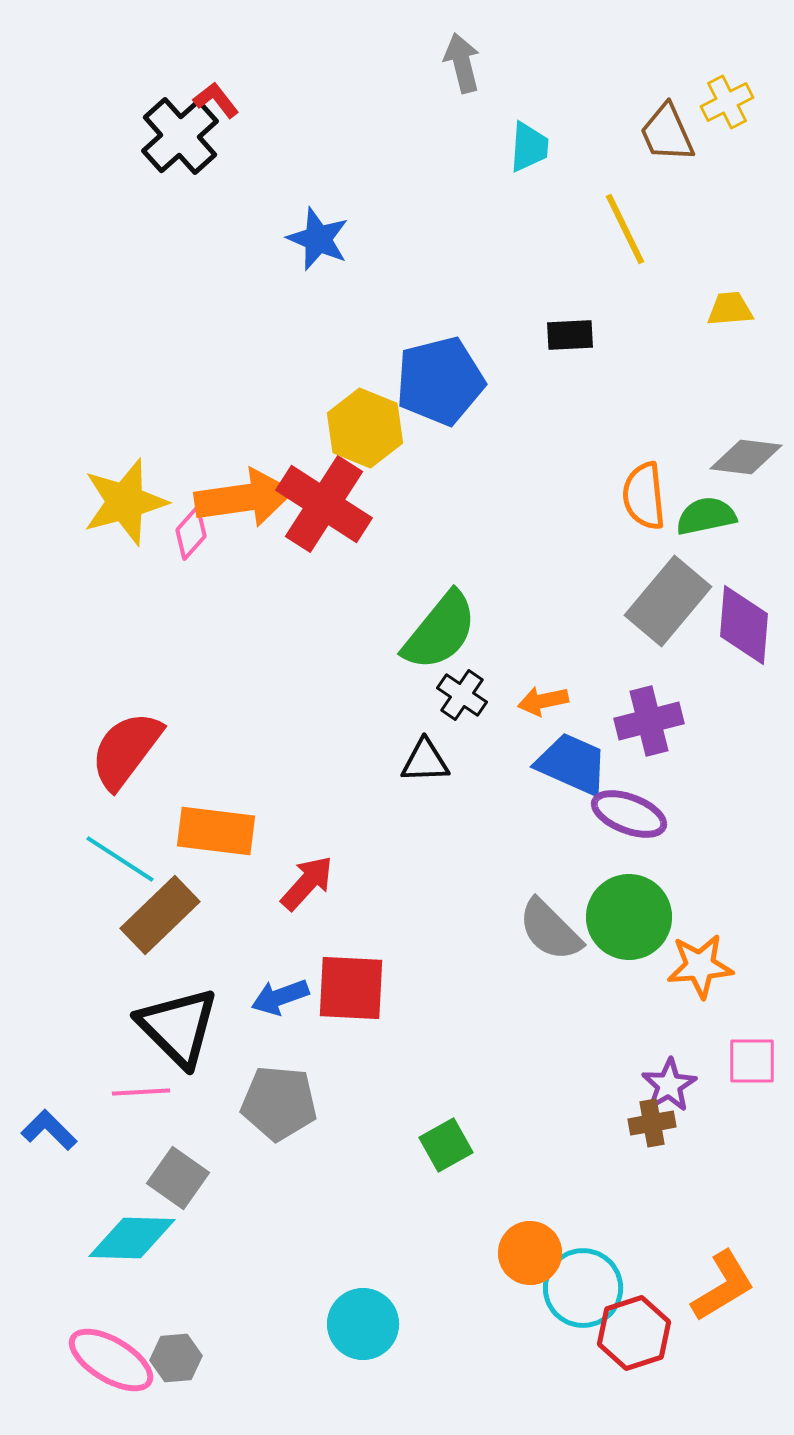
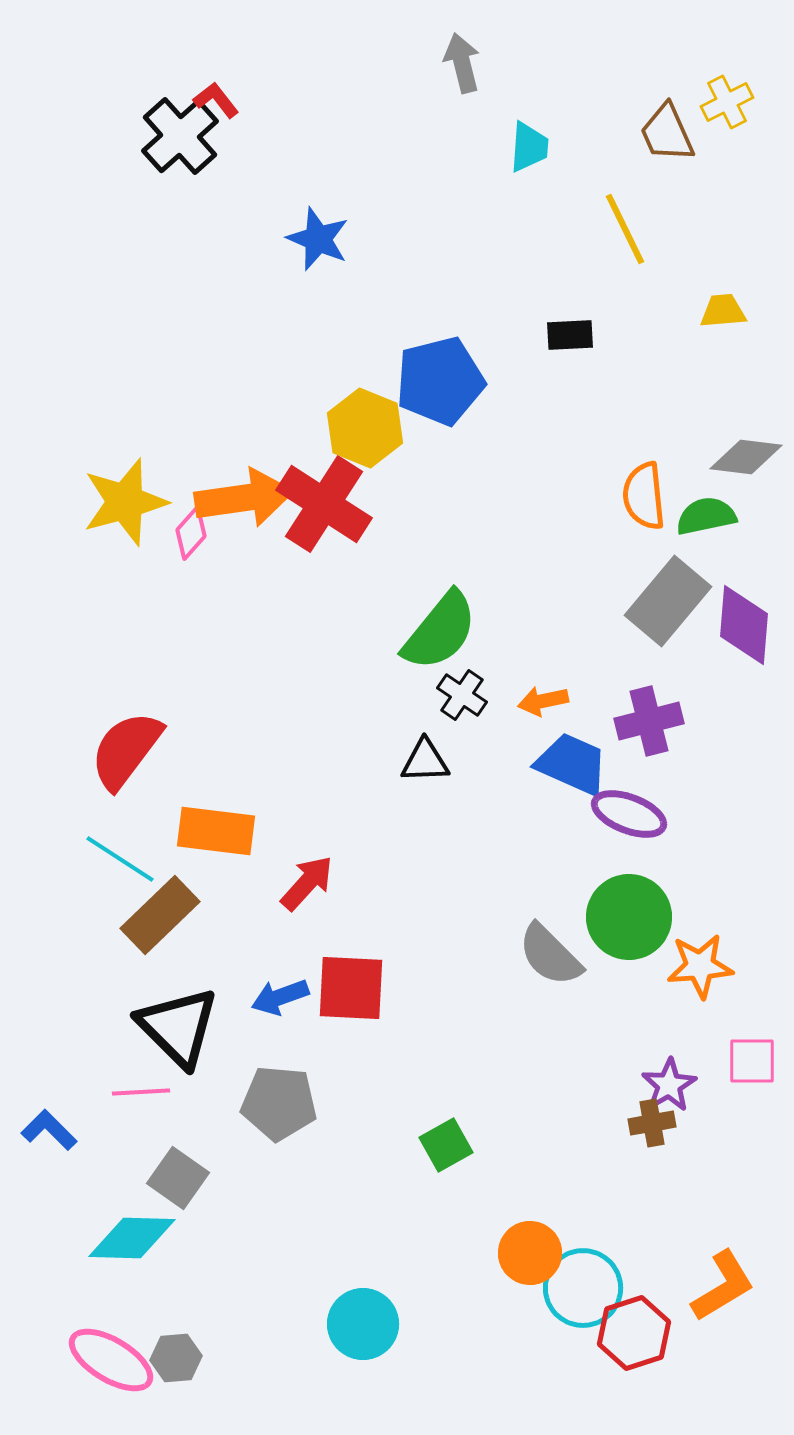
yellow trapezoid at (730, 309): moved 7 px left, 2 px down
gray semicircle at (550, 930): moved 25 px down
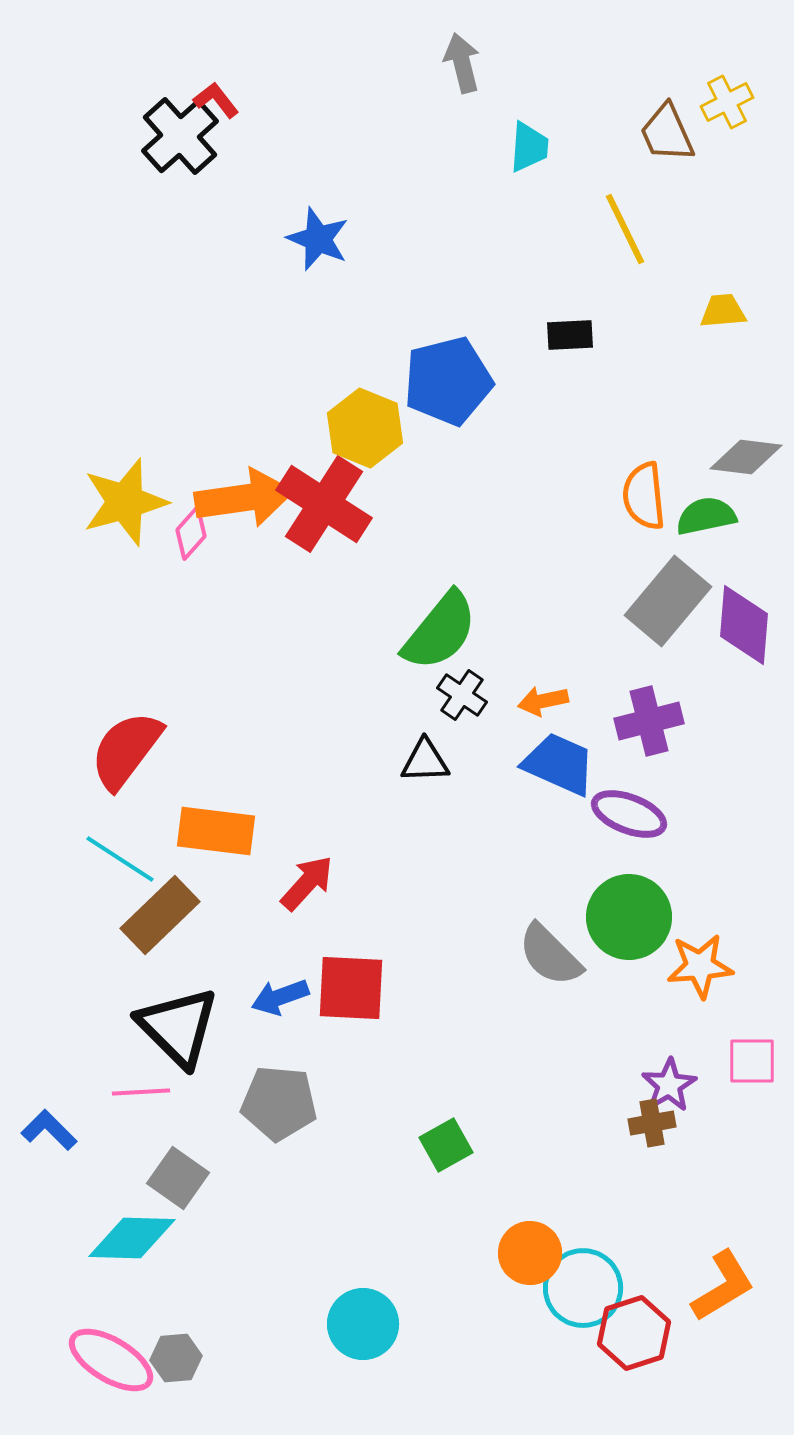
blue pentagon at (440, 381): moved 8 px right
blue trapezoid at (572, 764): moved 13 px left
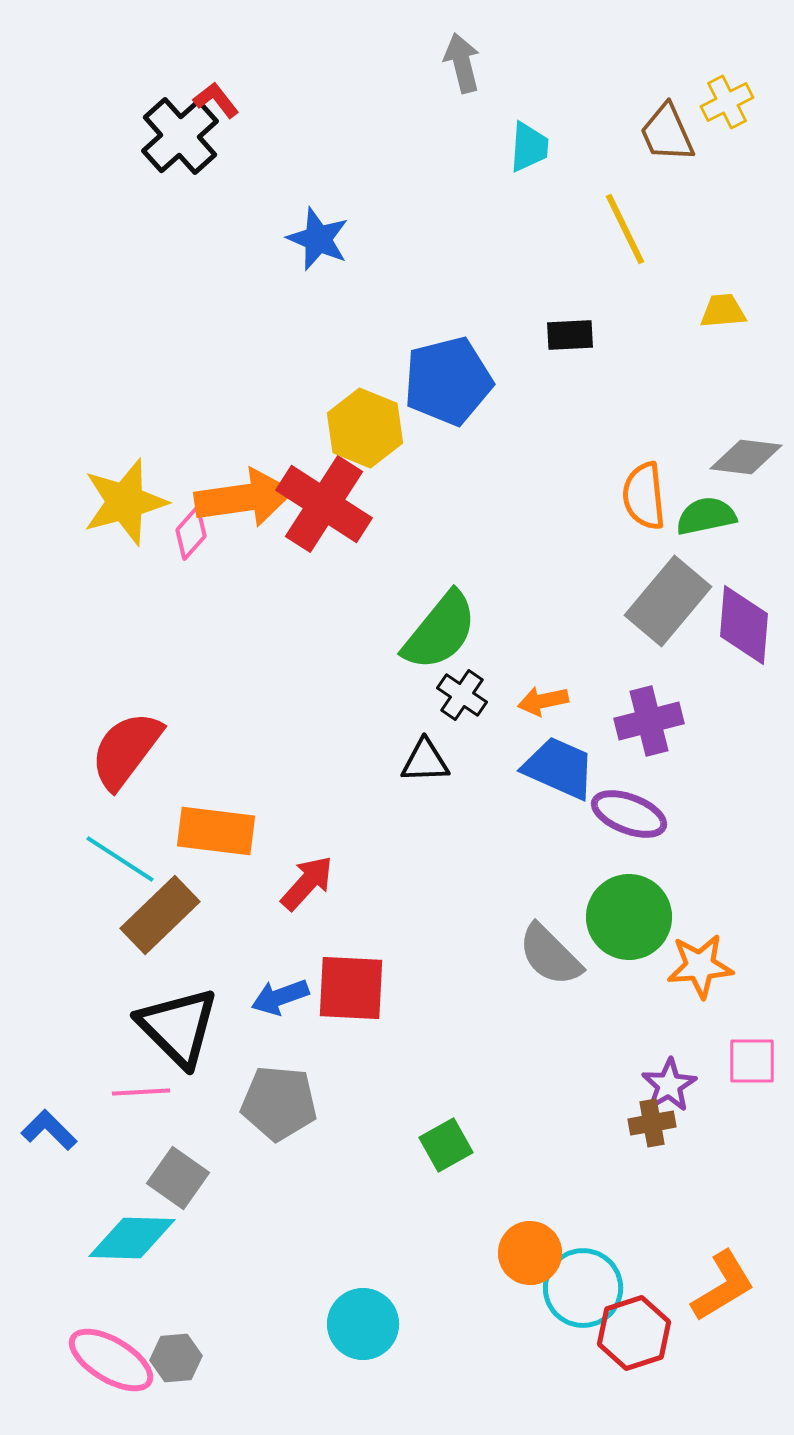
blue trapezoid at (559, 764): moved 4 px down
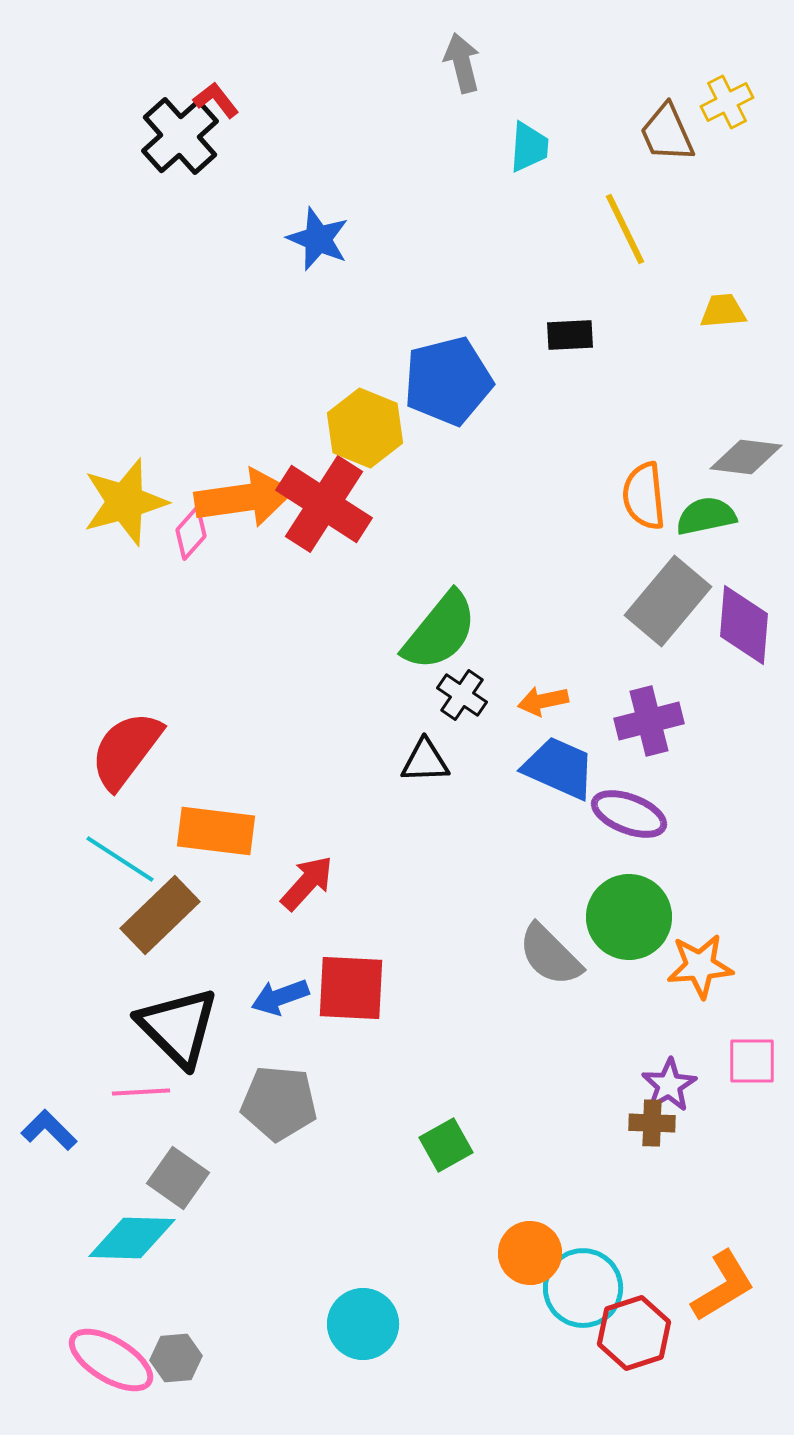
brown cross at (652, 1123): rotated 12 degrees clockwise
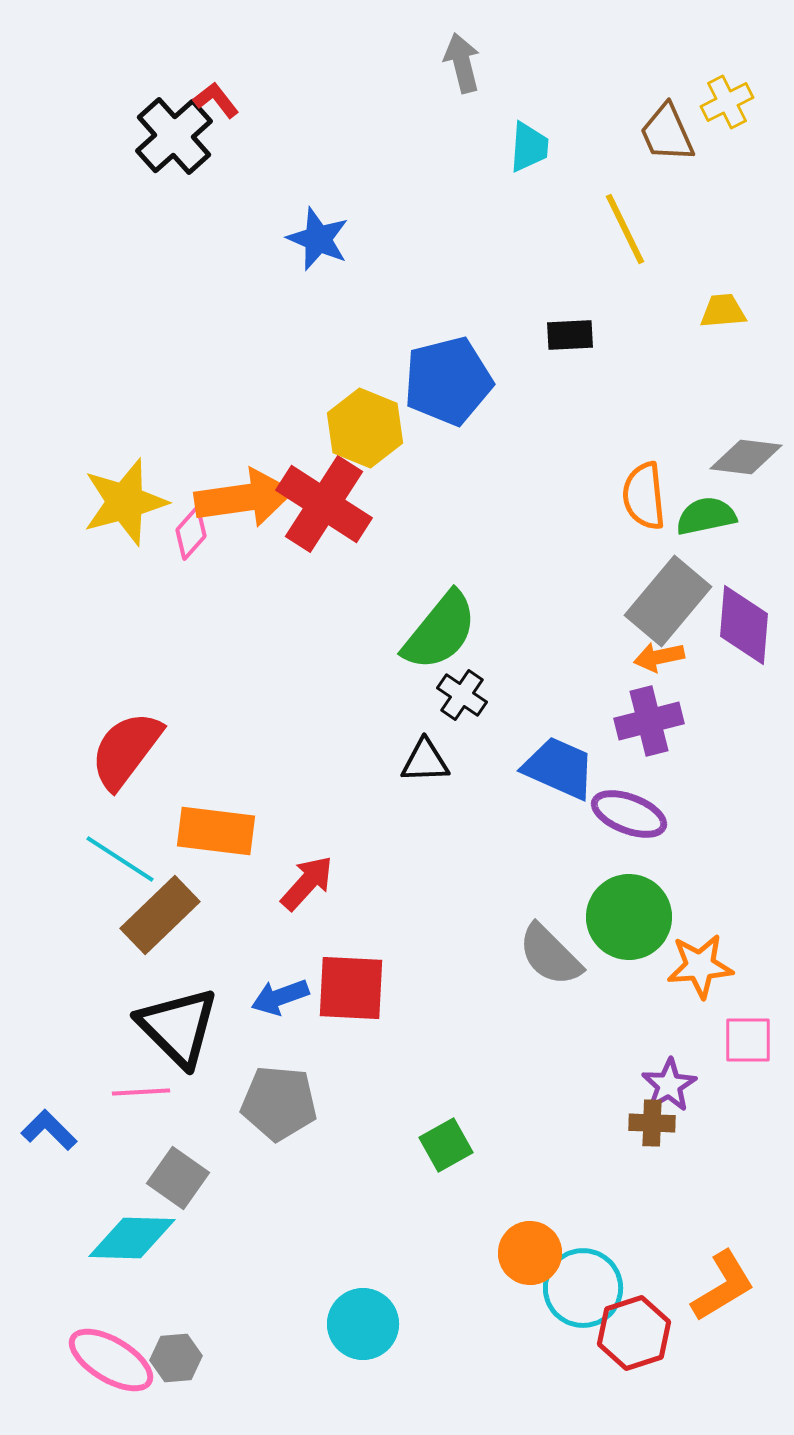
black cross at (180, 136): moved 6 px left
orange arrow at (543, 701): moved 116 px right, 44 px up
pink square at (752, 1061): moved 4 px left, 21 px up
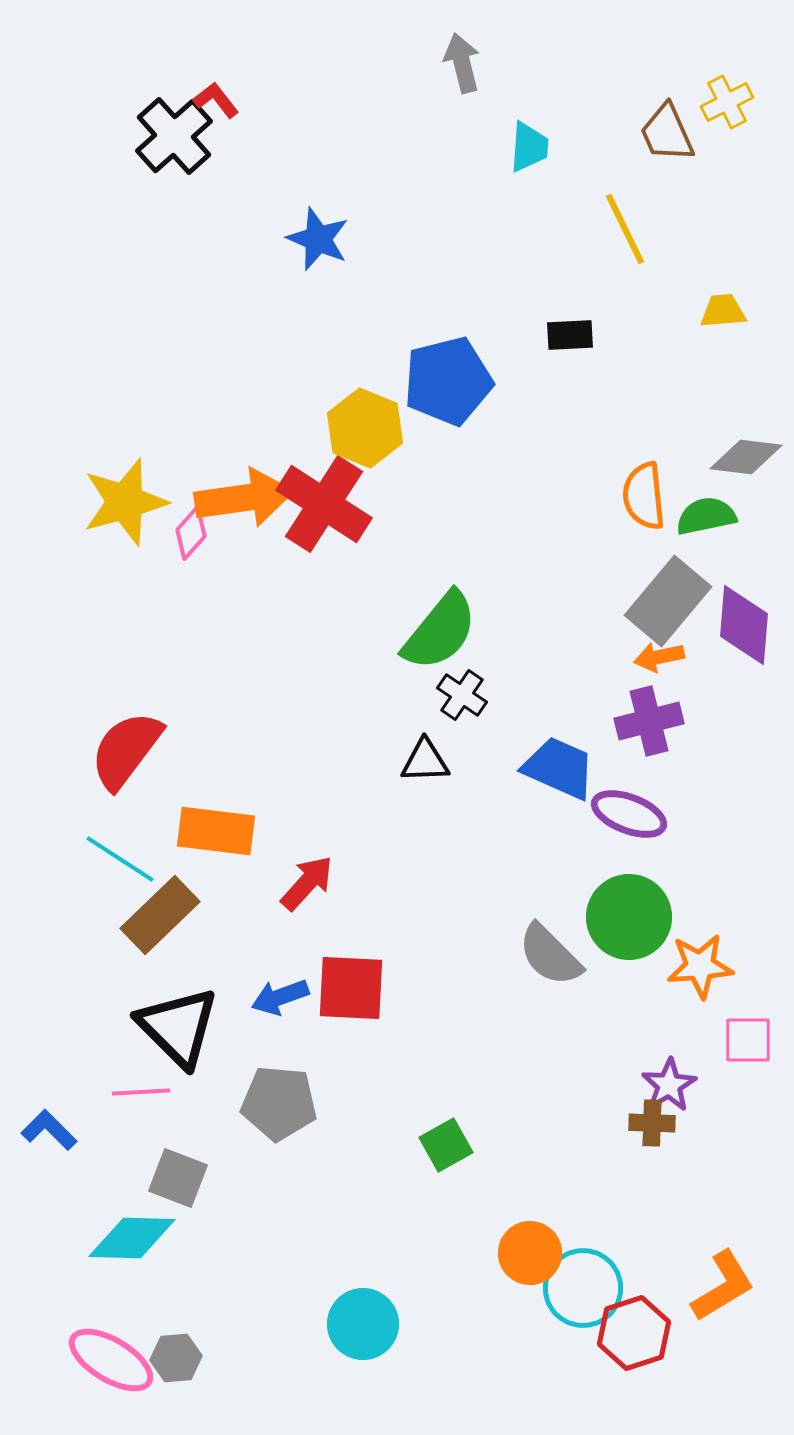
gray square at (178, 1178): rotated 14 degrees counterclockwise
